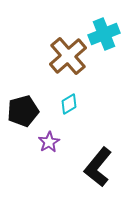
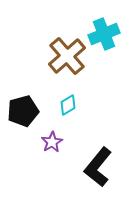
brown cross: moved 1 px left
cyan diamond: moved 1 px left, 1 px down
purple star: moved 3 px right
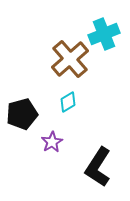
brown cross: moved 3 px right, 3 px down
cyan diamond: moved 3 px up
black pentagon: moved 1 px left, 3 px down
black L-shape: rotated 6 degrees counterclockwise
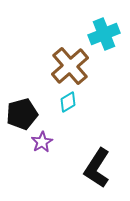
brown cross: moved 7 px down
purple star: moved 10 px left
black L-shape: moved 1 px left, 1 px down
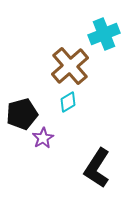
purple star: moved 1 px right, 4 px up
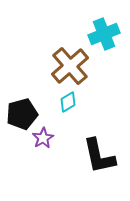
black L-shape: moved 2 px right, 12 px up; rotated 45 degrees counterclockwise
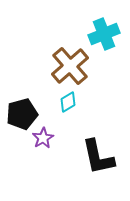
black L-shape: moved 1 px left, 1 px down
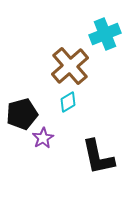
cyan cross: moved 1 px right
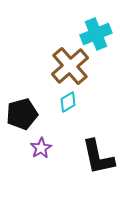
cyan cross: moved 9 px left
purple star: moved 2 px left, 10 px down
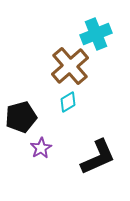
black pentagon: moved 1 px left, 3 px down
black L-shape: rotated 102 degrees counterclockwise
